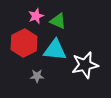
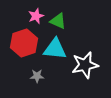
red hexagon: rotated 8 degrees clockwise
cyan triangle: moved 1 px up
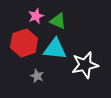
gray star: rotated 24 degrees clockwise
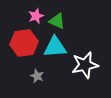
green triangle: moved 1 px left
red hexagon: rotated 12 degrees clockwise
cyan triangle: moved 2 px up; rotated 10 degrees counterclockwise
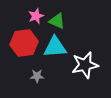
gray star: rotated 24 degrees counterclockwise
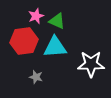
red hexagon: moved 2 px up
white star: moved 6 px right, 1 px up; rotated 12 degrees clockwise
gray star: moved 1 px left, 1 px down; rotated 16 degrees clockwise
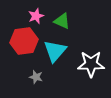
green triangle: moved 5 px right
cyan triangle: moved 4 px down; rotated 45 degrees counterclockwise
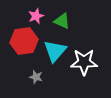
white star: moved 7 px left, 2 px up
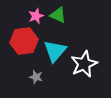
green triangle: moved 4 px left, 6 px up
white star: moved 2 px down; rotated 24 degrees counterclockwise
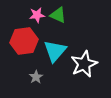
pink star: moved 1 px right, 1 px up; rotated 14 degrees clockwise
gray star: rotated 24 degrees clockwise
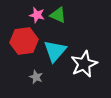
pink star: rotated 21 degrees clockwise
gray star: rotated 16 degrees counterclockwise
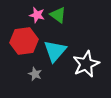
green triangle: rotated 12 degrees clockwise
white star: moved 2 px right
gray star: moved 1 px left, 3 px up
